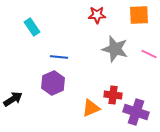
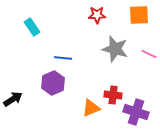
blue line: moved 4 px right, 1 px down
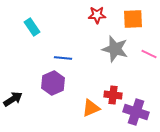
orange square: moved 6 px left, 4 px down
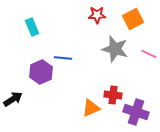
orange square: rotated 25 degrees counterclockwise
cyan rectangle: rotated 12 degrees clockwise
purple hexagon: moved 12 px left, 11 px up
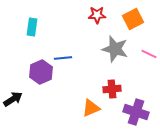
cyan rectangle: rotated 30 degrees clockwise
blue line: rotated 12 degrees counterclockwise
red cross: moved 1 px left, 6 px up; rotated 12 degrees counterclockwise
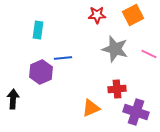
orange square: moved 4 px up
cyan rectangle: moved 6 px right, 3 px down
red cross: moved 5 px right
black arrow: rotated 54 degrees counterclockwise
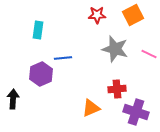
purple hexagon: moved 2 px down
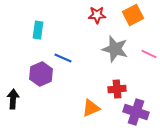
blue line: rotated 30 degrees clockwise
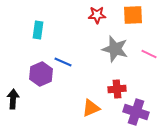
orange square: rotated 25 degrees clockwise
blue line: moved 4 px down
